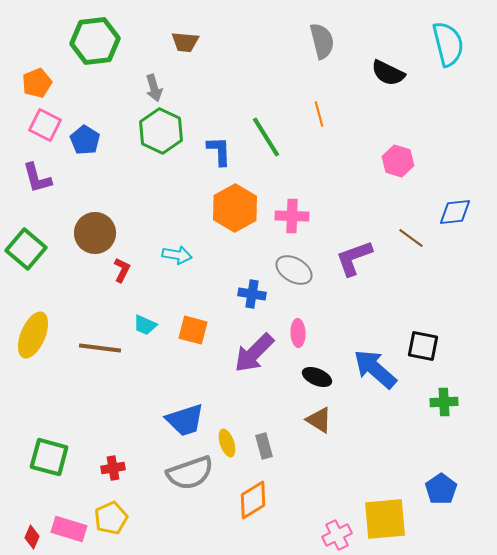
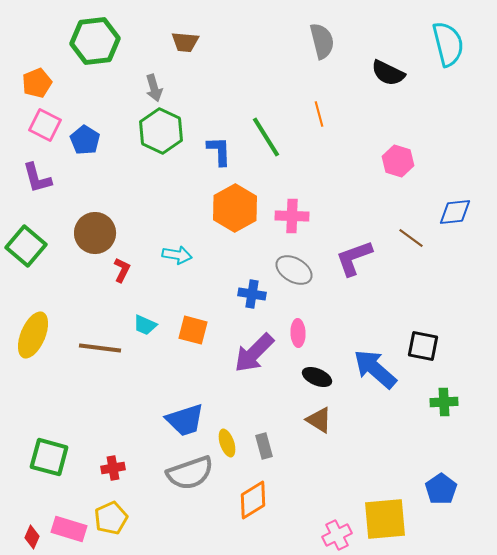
green square at (26, 249): moved 3 px up
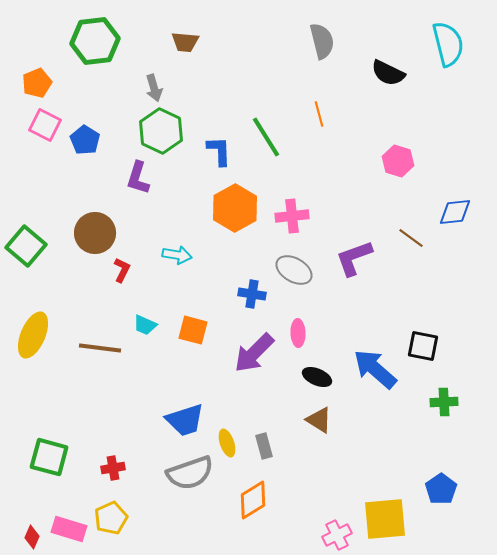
purple L-shape at (37, 178): moved 101 px right; rotated 32 degrees clockwise
pink cross at (292, 216): rotated 8 degrees counterclockwise
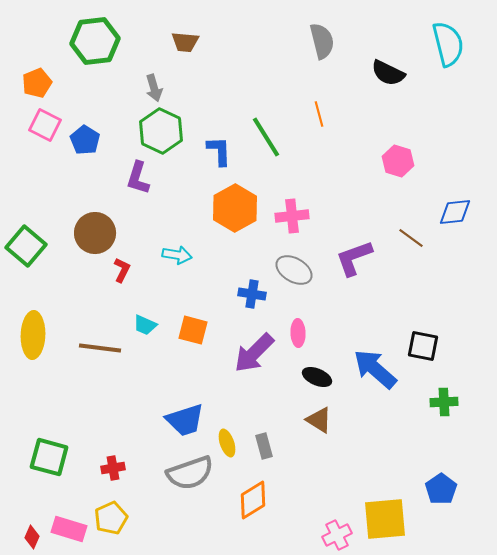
yellow ellipse at (33, 335): rotated 21 degrees counterclockwise
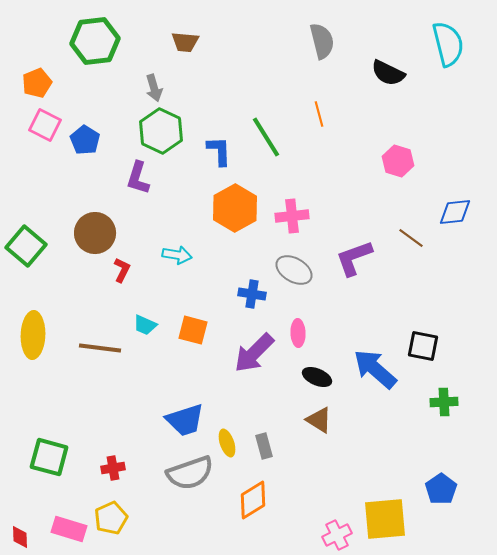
red diamond at (32, 537): moved 12 px left; rotated 25 degrees counterclockwise
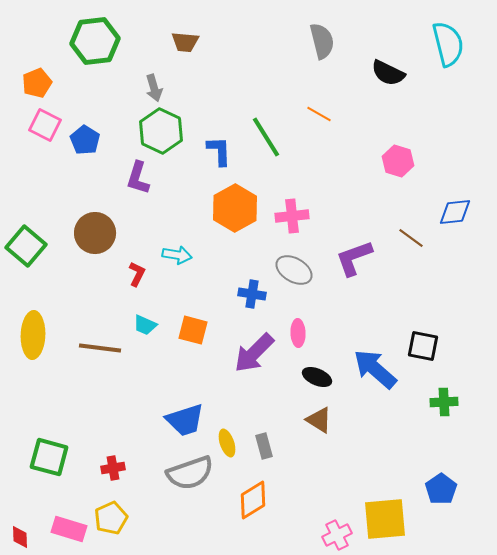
orange line at (319, 114): rotated 45 degrees counterclockwise
red L-shape at (122, 270): moved 15 px right, 4 px down
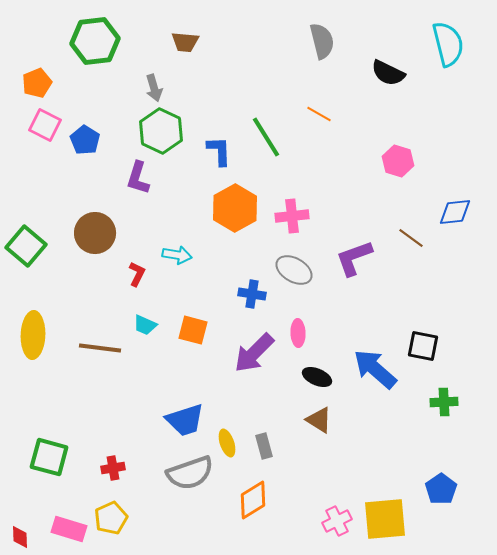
pink cross at (337, 535): moved 14 px up
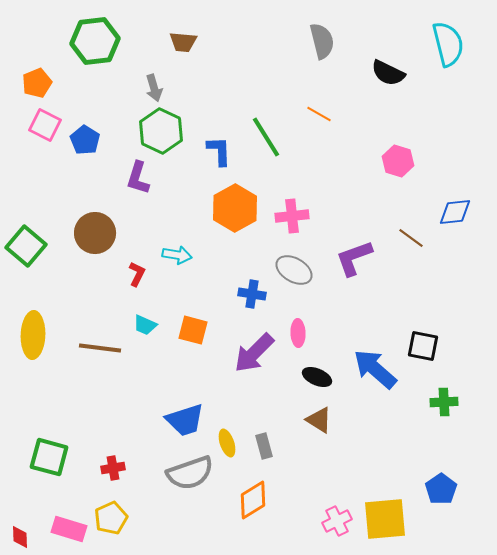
brown trapezoid at (185, 42): moved 2 px left
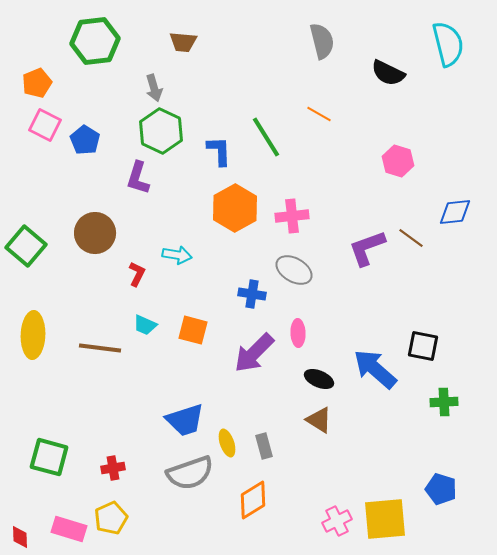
purple L-shape at (354, 258): moved 13 px right, 10 px up
black ellipse at (317, 377): moved 2 px right, 2 px down
blue pentagon at (441, 489): rotated 20 degrees counterclockwise
